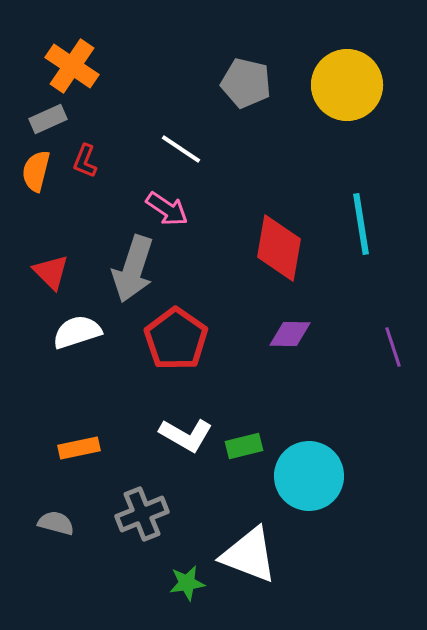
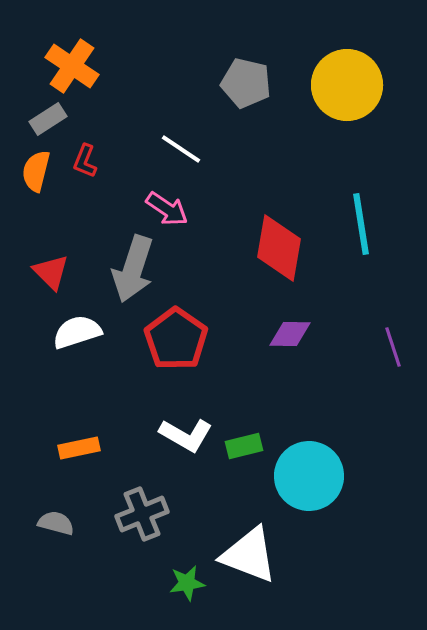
gray rectangle: rotated 9 degrees counterclockwise
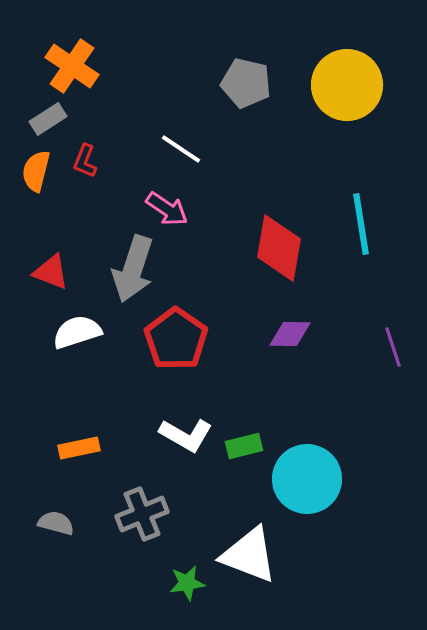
red triangle: rotated 24 degrees counterclockwise
cyan circle: moved 2 px left, 3 px down
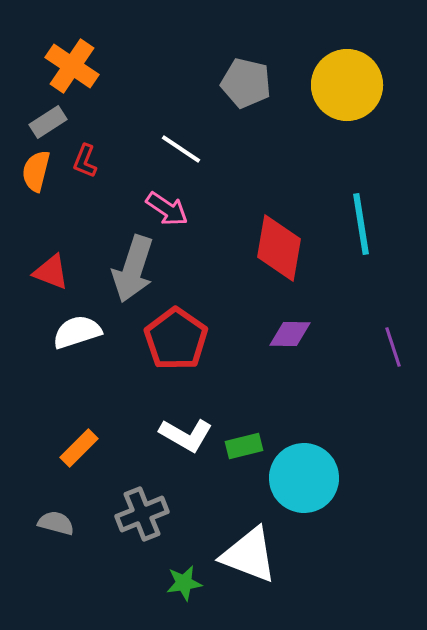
gray rectangle: moved 3 px down
orange rectangle: rotated 33 degrees counterclockwise
cyan circle: moved 3 px left, 1 px up
green star: moved 3 px left
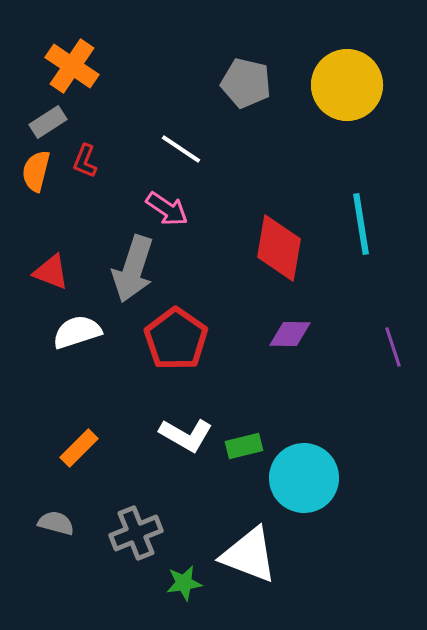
gray cross: moved 6 px left, 19 px down
